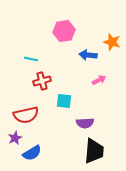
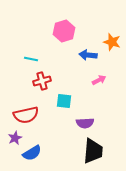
pink hexagon: rotated 10 degrees counterclockwise
black trapezoid: moved 1 px left
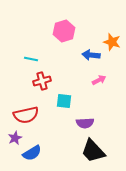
blue arrow: moved 3 px right
black trapezoid: rotated 132 degrees clockwise
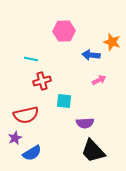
pink hexagon: rotated 15 degrees clockwise
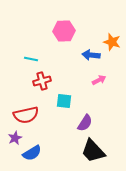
purple semicircle: rotated 54 degrees counterclockwise
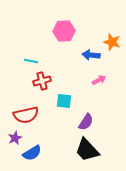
cyan line: moved 2 px down
purple semicircle: moved 1 px right, 1 px up
black trapezoid: moved 6 px left, 1 px up
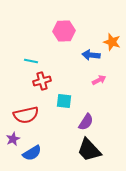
purple star: moved 2 px left, 1 px down
black trapezoid: moved 2 px right
